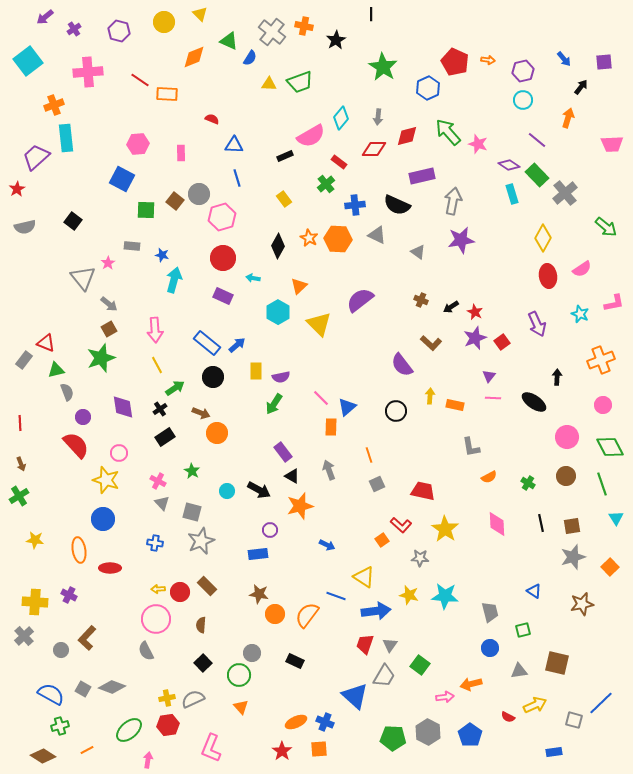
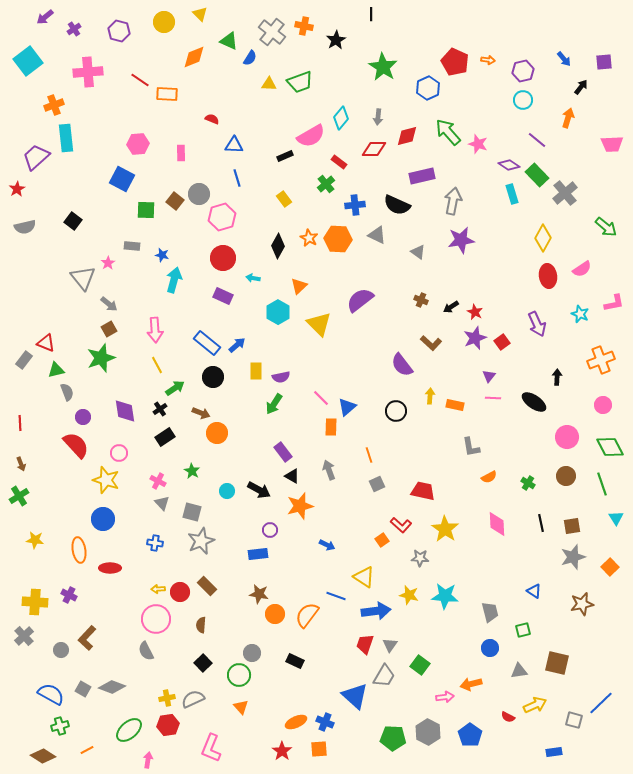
purple diamond at (123, 407): moved 2 px right, 4 px down
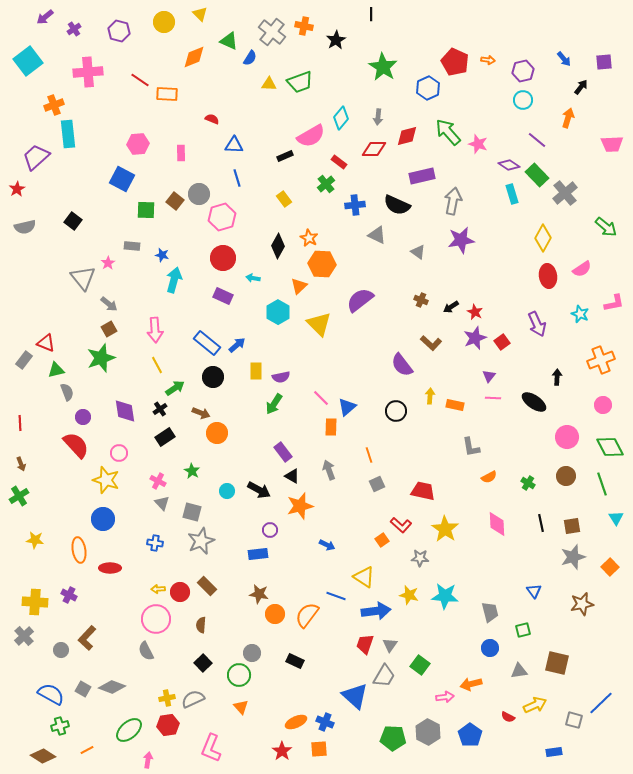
cyan rectangle at (66, 138): moved 2 px right, 4 px up
orange hexagon at (338, 239): moved 16 px left, 25 px down
blue triangle at (534, 591): rotated 21 degrees clockwise
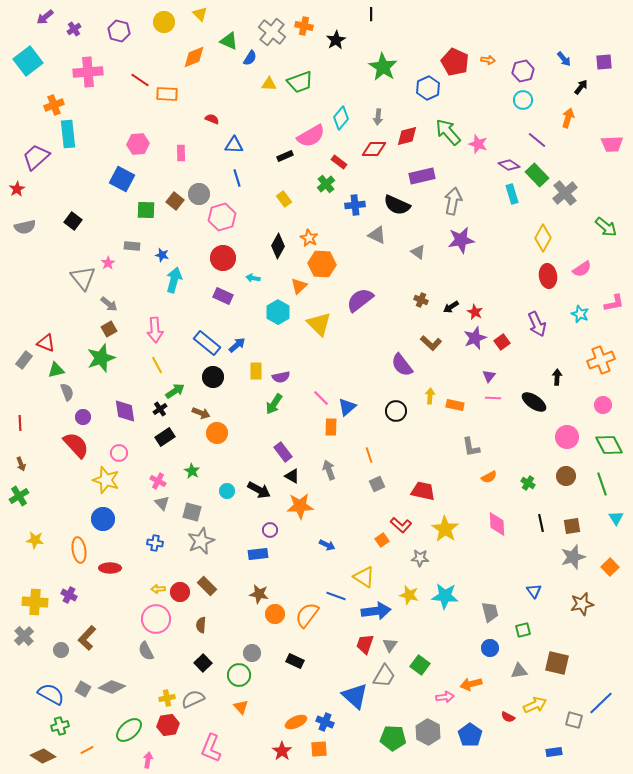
green arrow at (175, 388): moved 3 px down
green diamond at (610, 447): moved 1 px left, 2 px up
orange star at (300, 506): rotated 12 degrees clockwise
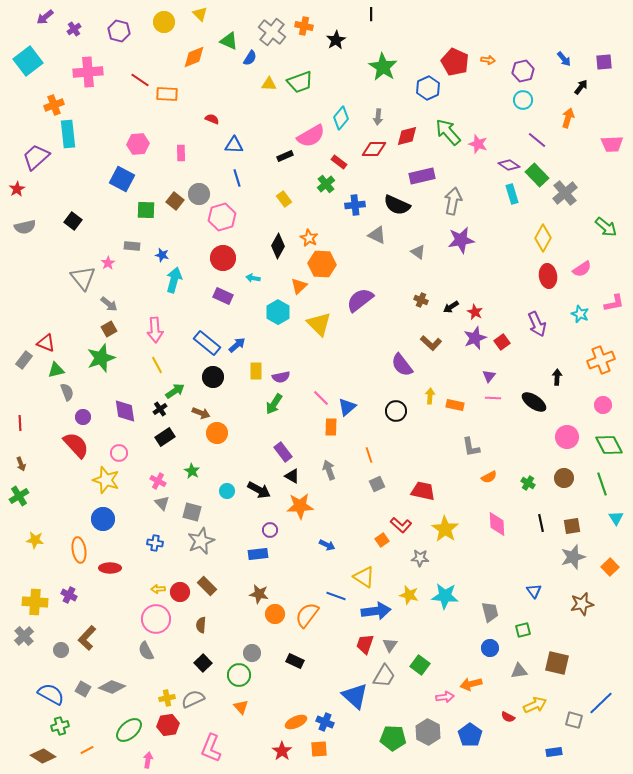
brown circle at (566, 476): moved 2 px left, 2 px down
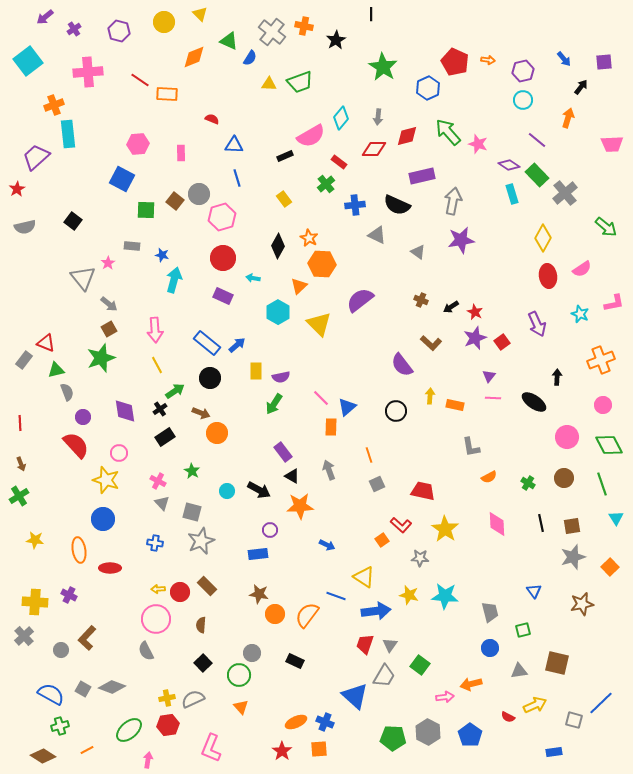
black circle at (213, 377): moved 3 px left, 1 px down
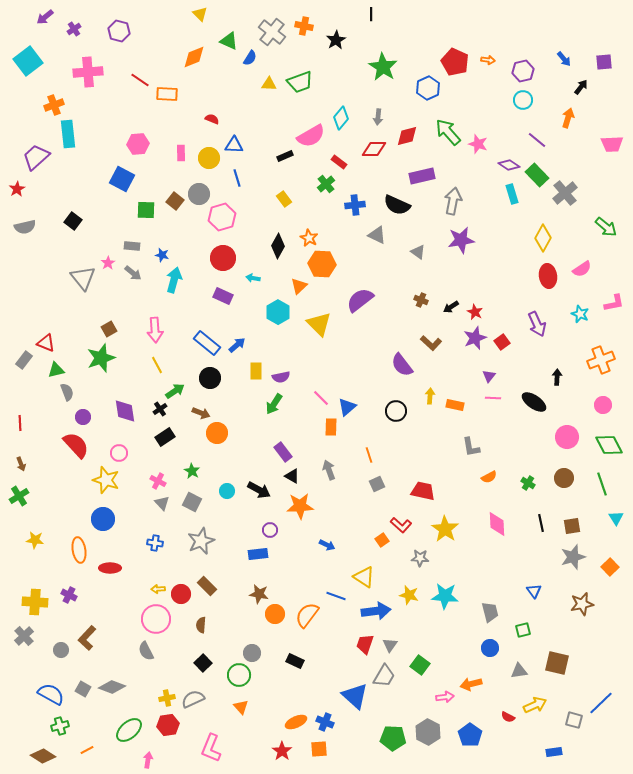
yellow circle at (164, 22): moved 45 px right, 136 px down
gray arrow at (109, 304): moved 24 px right, 31 px up
gray square at (192, 512): moved 10 px up; rotated 12 degrees clockwise
red circle at (180, 592): moved 1 px right, 2 px down
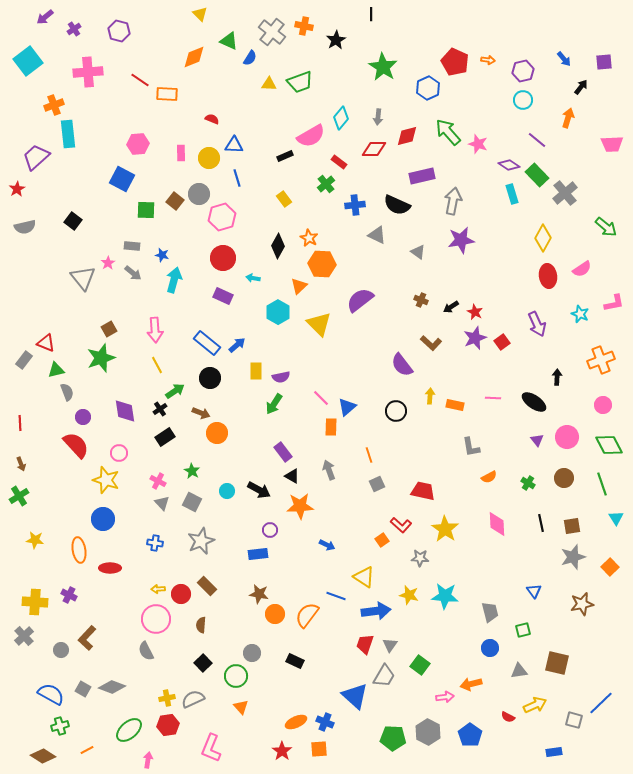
purple triangle at (489, 376): moved 48 px right, 64 px down; rotated 16 degrees counterclockwise
green circle at (239, 675): moved 3 px left, 1 px down
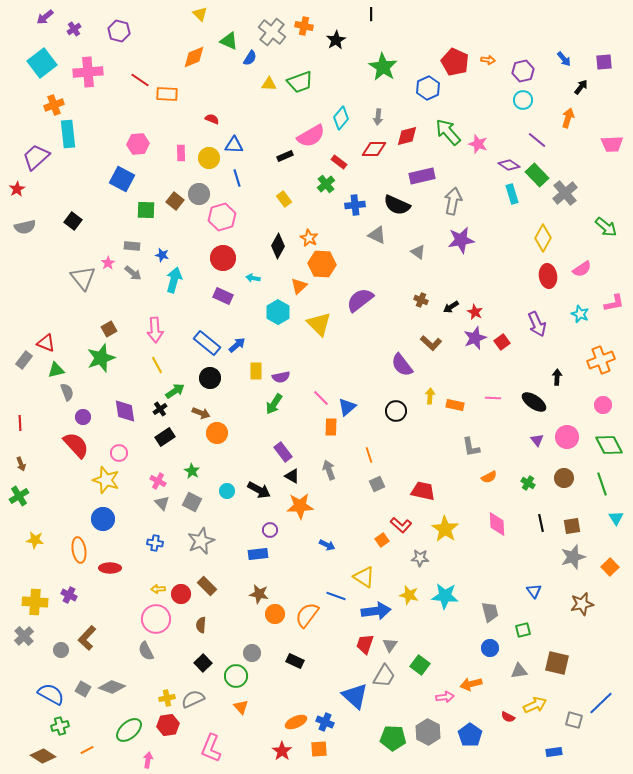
cyan square at (28, 61): moved 14 px right, 2 px down
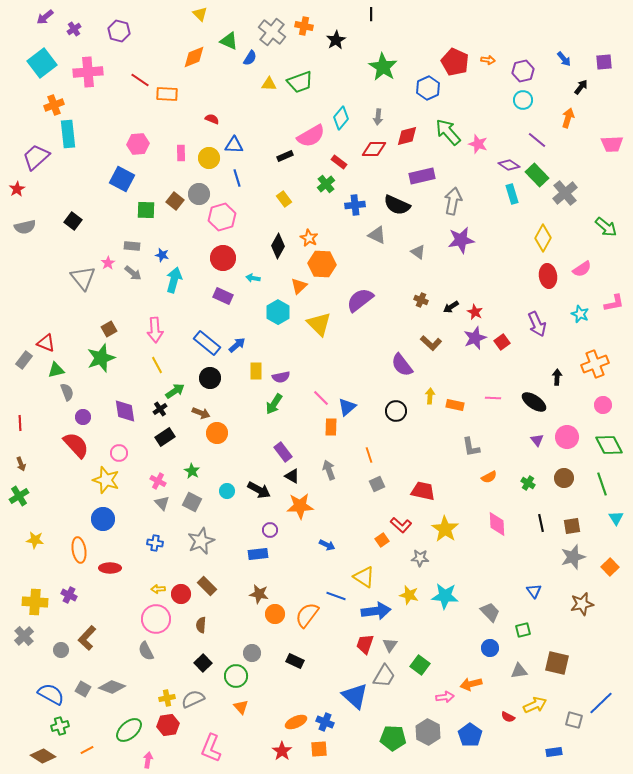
orange cross at (601, 360): moved 6 px left, 4 px down
gray trapezoid at (490, 612): rotated 30 degrees counterclockwise
